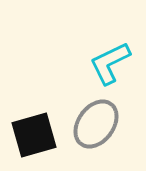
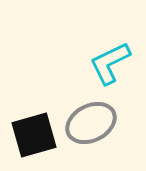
gray ellipse: moved 5 px left, 1 px up; rotated 27 degrees clockwise
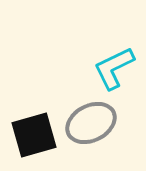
cyan L-shape: moved 4 px right, 5 px down
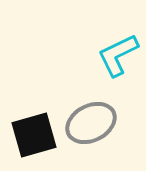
cyan L-shape: moved 4 px right, 13 px up
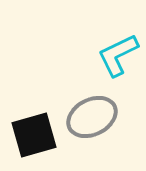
gray ellipse: moved 1 px right, 6 px up
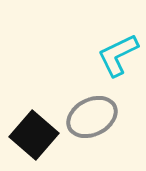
black square: rotated 33 degrees counterclockwise
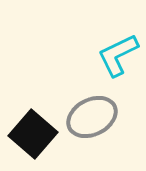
black square: moved 1 px left, 1 px up
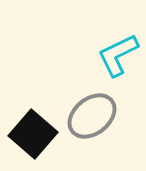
gray ellipse: moved 1 px up; rotated 12 degrees counterclockwise
